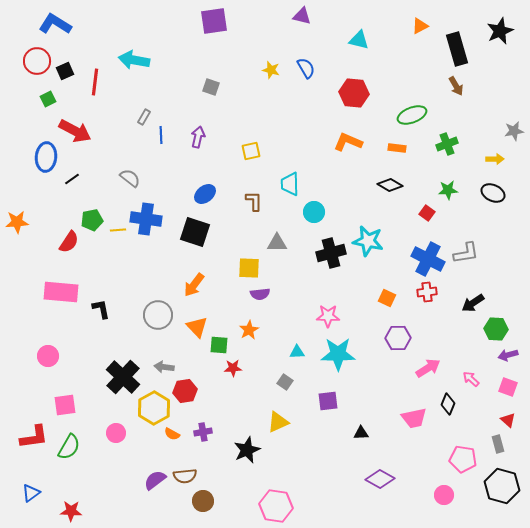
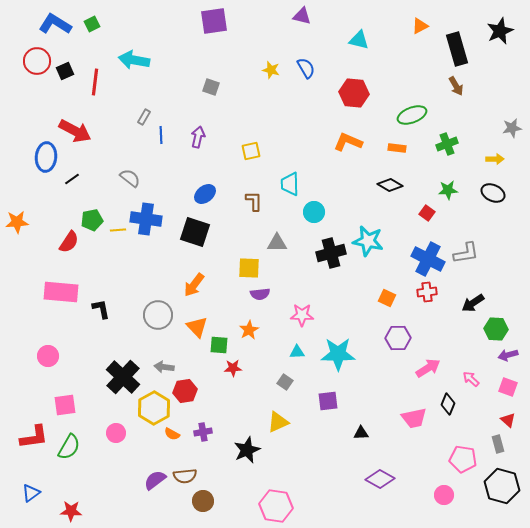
green square at (48, 99): moved 44 px right, 75 px up
gray star at (514, 131): moved 2 px left, 3 px up
pink star at (328, 316): moved 26 px left, 1 px up
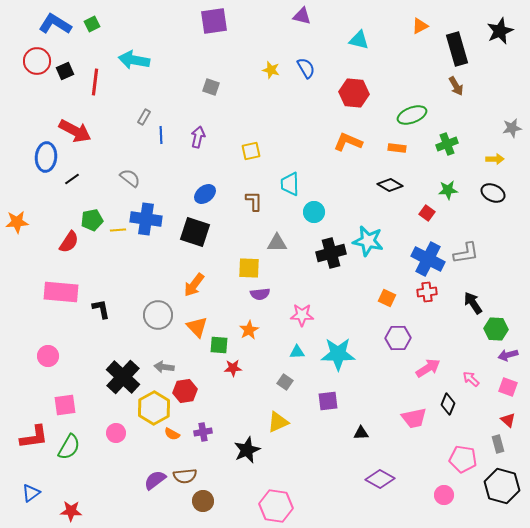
black arrow at (473, 303): rotated 90 degrees clockwise
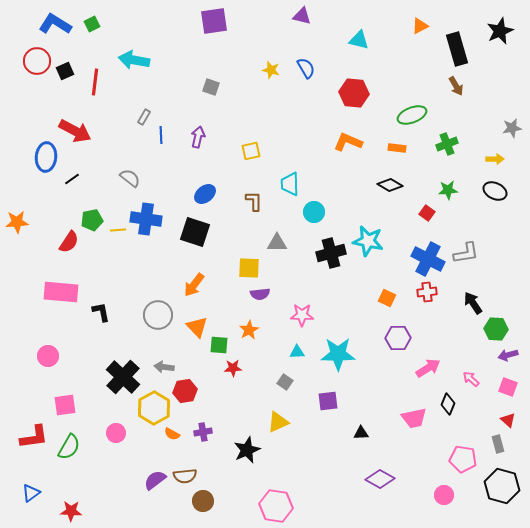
black ellipse at (493, 193): moved 2 px right, 2 px up
black L-shape at (101, 309): moved 3 px down
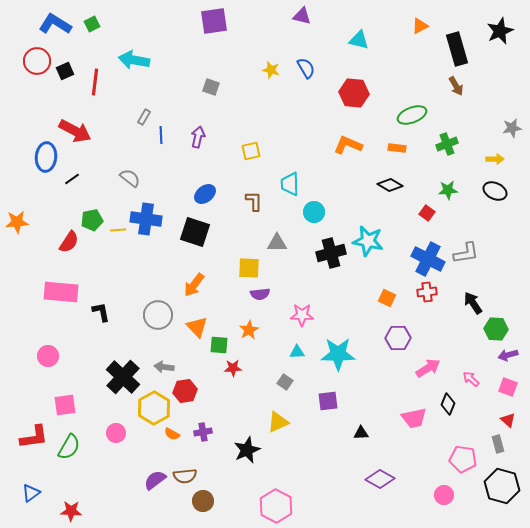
orange L-shape at (348, 142): moved 3 px down
pink hexagon at (276, 506): rotated 20 degrees clockwise
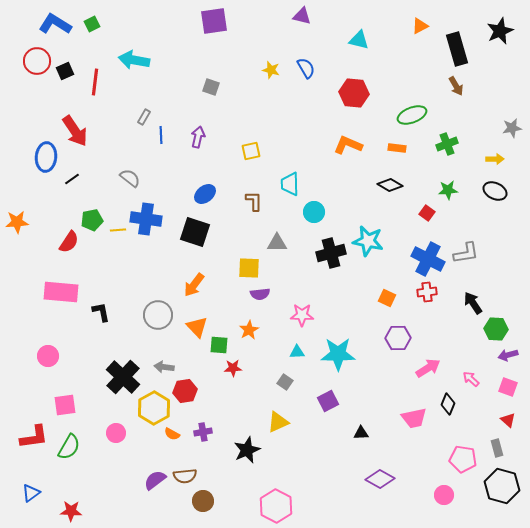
red arrow at (75, 131): rotated 28 degrees clockwise
purple square at (328, 401): rotated 20 degrees counterclockwise
gray rectangle at (498, 444): moved 1 px left, 4 px down
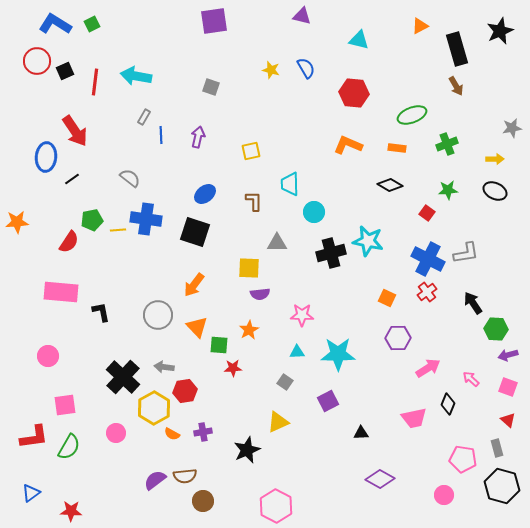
cyan arrow at (134, 60): moved 2 px right, 16 px down
red cross at (427, 292): rotated 30 degrees counterclockwise
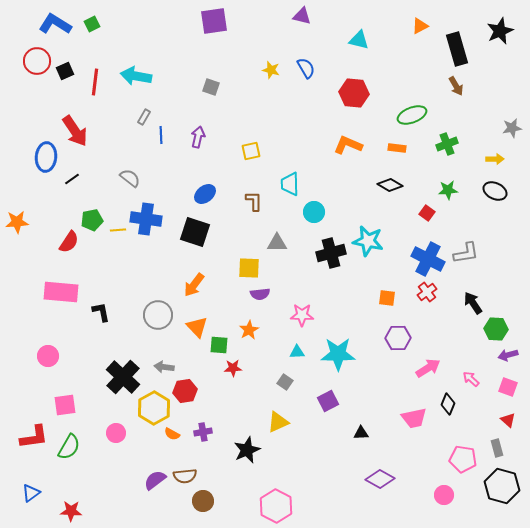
orange square at (387, 298): rotated 18 degrees counterclockwise
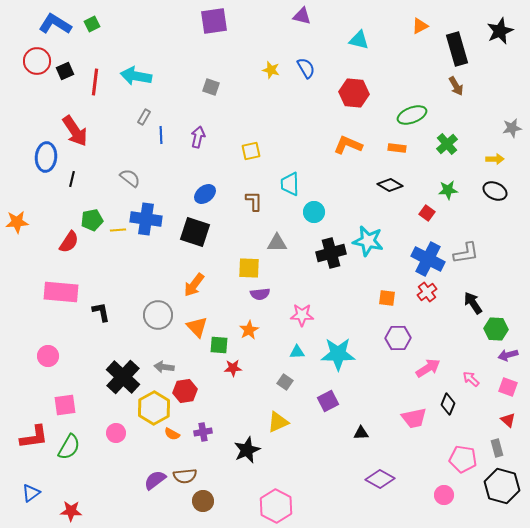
green cross at (447, 144): rotated 20 degrees counterclockwise
black line at (72, 179): rotated 42 degrees counterclockwise
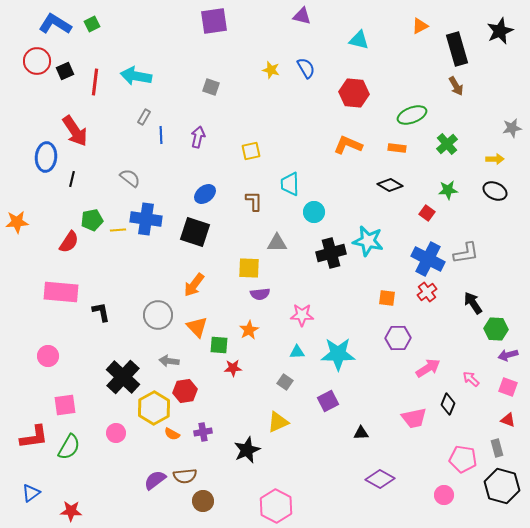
gray arrow at (164, 367): moved 5 px right, 6 px up
red triangle at (508, 420): rotated 21 degrees counterclockwise
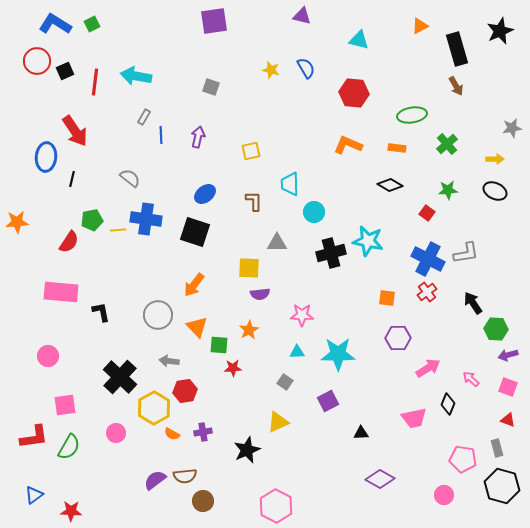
green ellipse at (412, 115): rotated 12 degrees clockwise
black cross at (123, 377): moved 3 px left
blue triangle at (31, 493): moved 3 px right, 2 px down
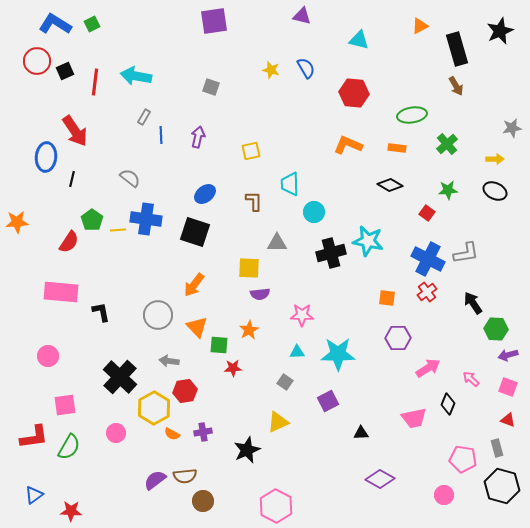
green pentagon at (92, 220): rotated 25 degrees counterclockwise
